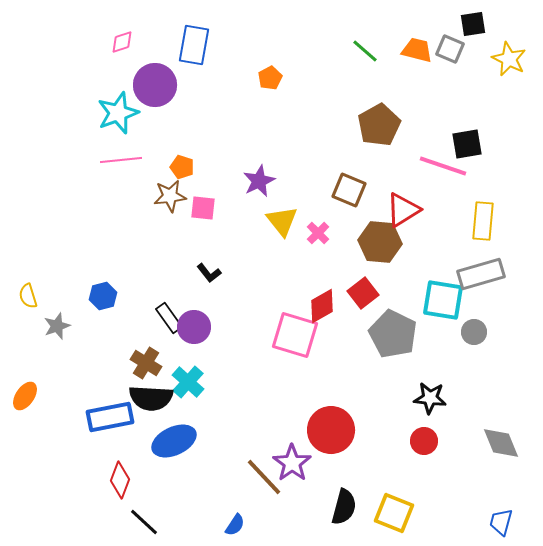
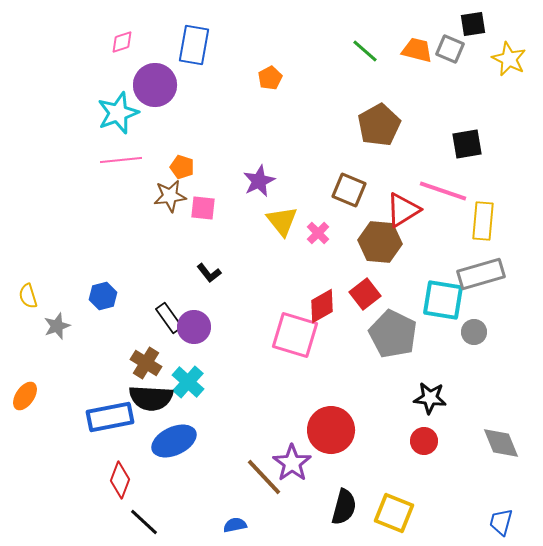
pink line at (443, 166): moved 25 px down
red square at (363, 293): moved 2 px right, 1 px down
blue semicircle at (235, 525): rotated 135 degrees counterclockwise
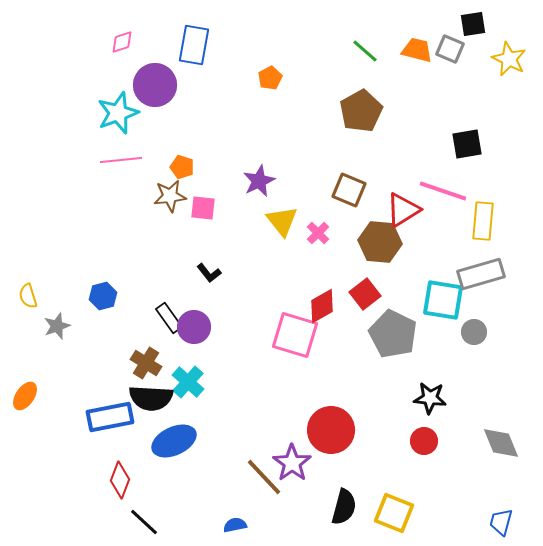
brown pentagon at (379, 125): moved 18 px left, 14 px up
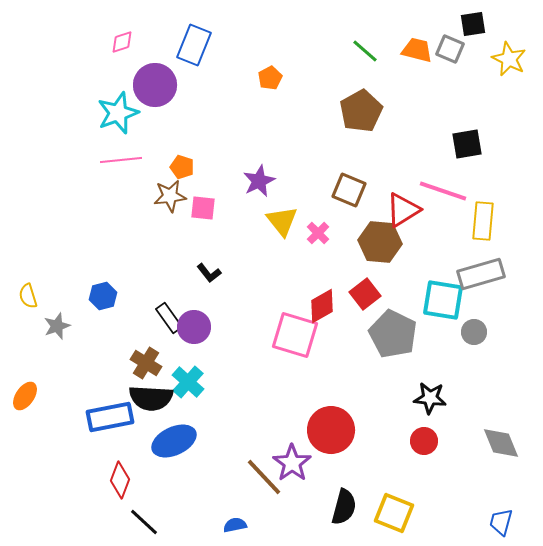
blue rectangle at (194, 45): rotated 12 degrees clockwise
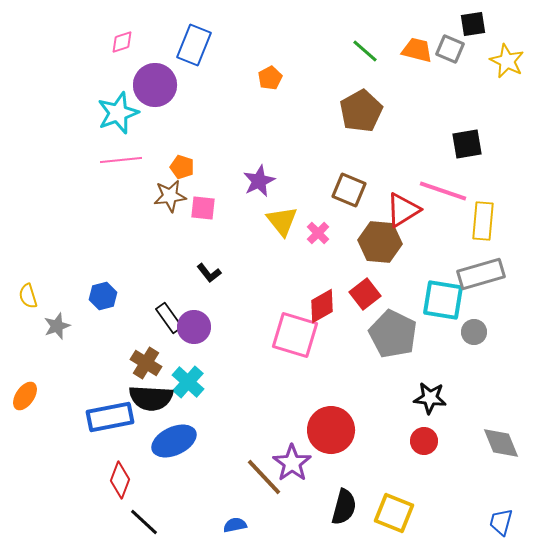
yellow star at (509, 59): moved 2 px left, 2 px down
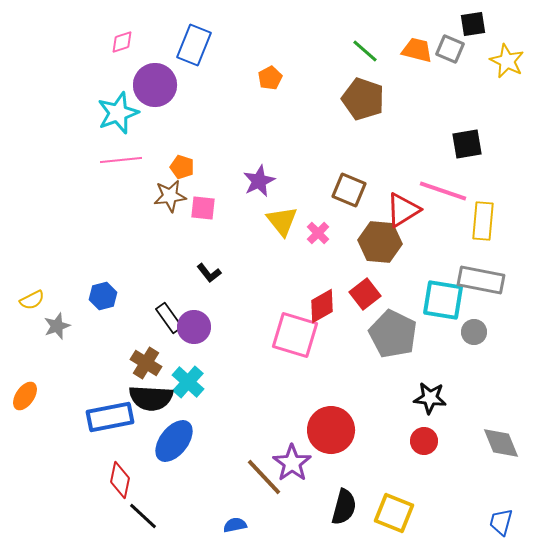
brown pentagon at (361, 111): moved 2 px right, 12 px up; rotated 24 degrees counterclockwise
gray rectangle at (481, 274): moved 6 px down; rotated 27 degrees clockwise
yellow semicircle at (28, 296): moved 4 px right, 4 px down; rotated 100 degrees counterclockwise
blue ellipse at (174, 441): rotated 27 degrees counterclockwise
red diamond at (120, 480): rotated 9 degrees counterclockwise
black line at (144, 522): moved 1 px left, 6 px up
